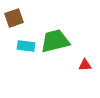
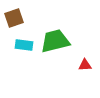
cyan rectangle: moved 2 px left, 1 px up
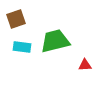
brown square: moved 2 px right, 1 px down
cyan rectangle: moved 2 px left, 2 px down
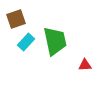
green trapezoid: rotated 92 degrees clockwise
cyan rectangle: moved 4 px right, 5 px up; rotated 54 degrees counterclockwise
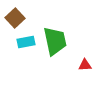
brown square: moved 1 px left, 1 px up; rotated 24 degrees counterclockwise
cyan rectangle: rotated 36 degrees clockwise
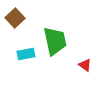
cyan rectangle: moved 12 px down
red triangle: rotated 40 degrees clockwise
